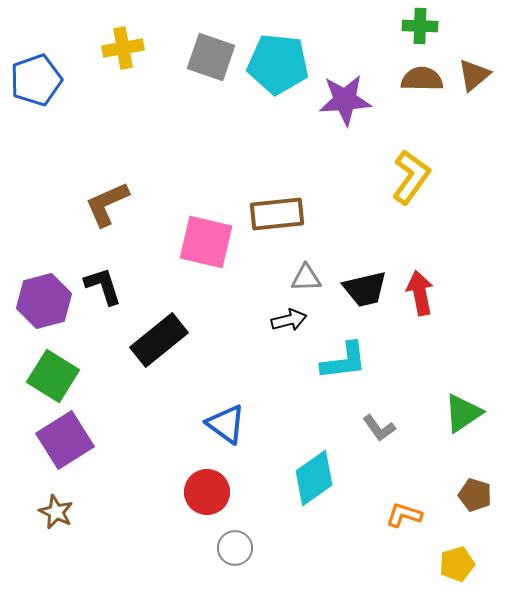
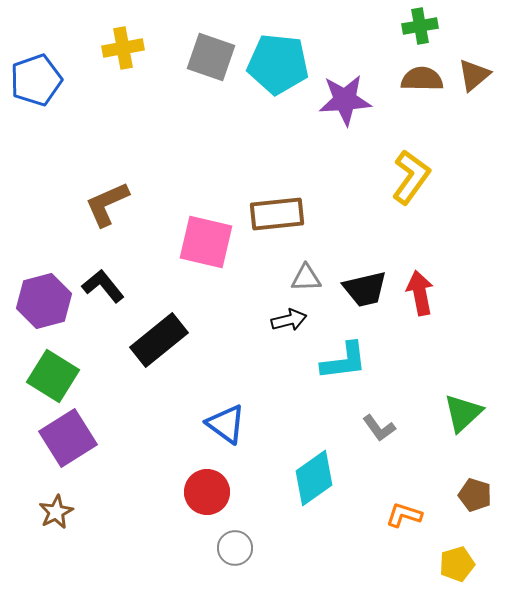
green cross: rotated 12 degrees counterclockwise
black L-shape: rotated 21 degrees counterclockwise
green triangle: rotated 9 degrees counterclockwise
purple square: moved 3 px right, 2 px up
brown star: rotated 20 degrees clockwise
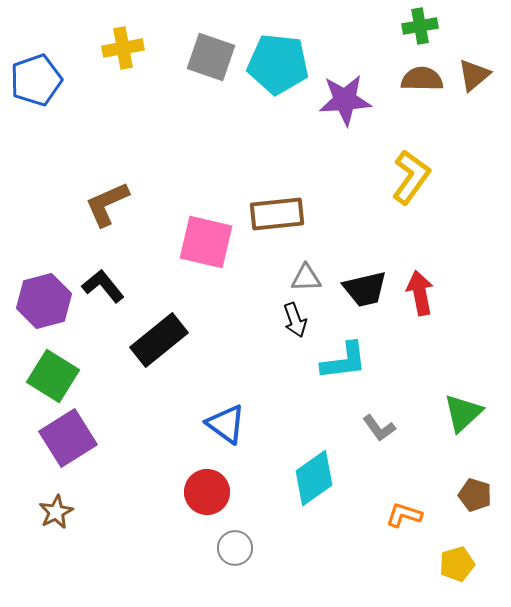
black arrow: moved 6 px right; rotated 84 degrees clockwise
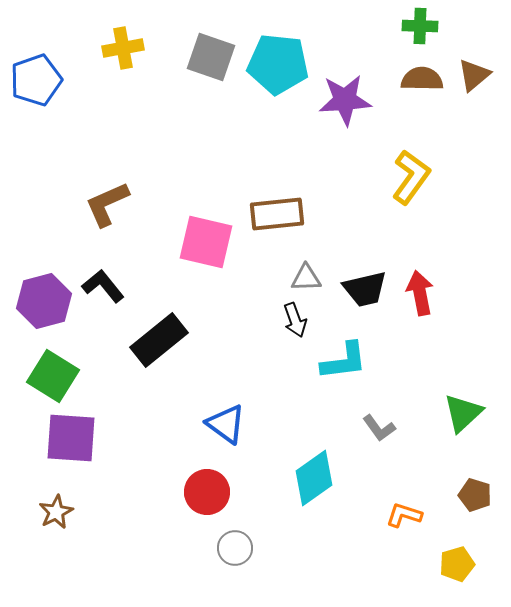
green cross: rotated 12 degrees clockwise
purple square: moved 3 px right; rotated 36 degrees clockwise
